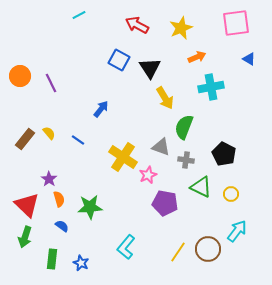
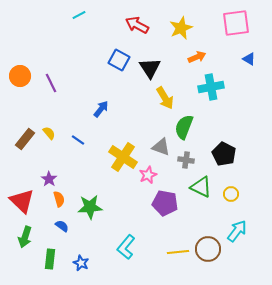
red triangle: moved 5 px left, 4 px up
yellow line: rotated 50 degrees clockwise
green rectangle: moved 2 px left
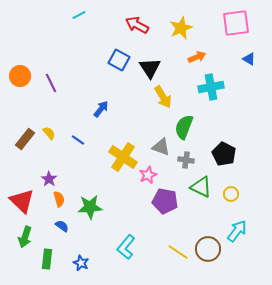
yellow arrow: moved 2 px left, 1 px up
purple pentagon: moved 2 px up
yellow line: rotated 40 degrees clockwise
green rectangle: moved 3 px left
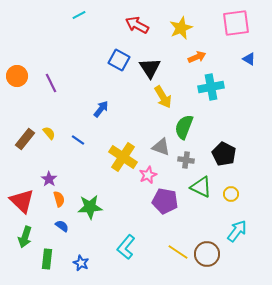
orange circle: moved 3 px left
brown circle: moved 1 px left, 5 px down
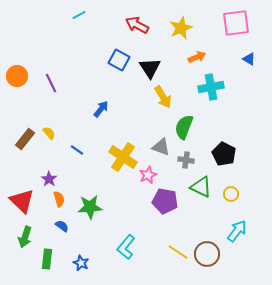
blue line: moved 1 px left, 10 px down
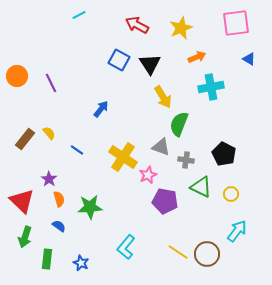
black triangle: moved 4 px up
green semicircle: moved 5 px left, 3 px up
blue semicircle: moved 3 px left
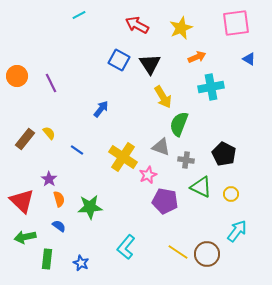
green arrow: rotated 60 degrees clockwise
